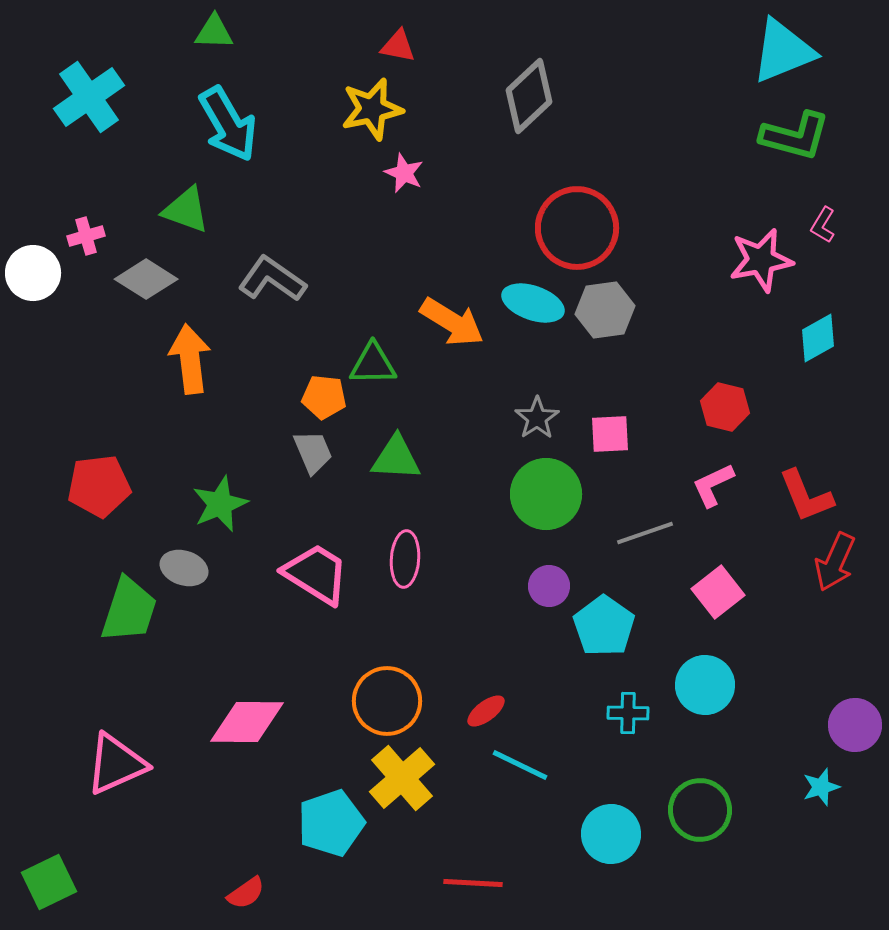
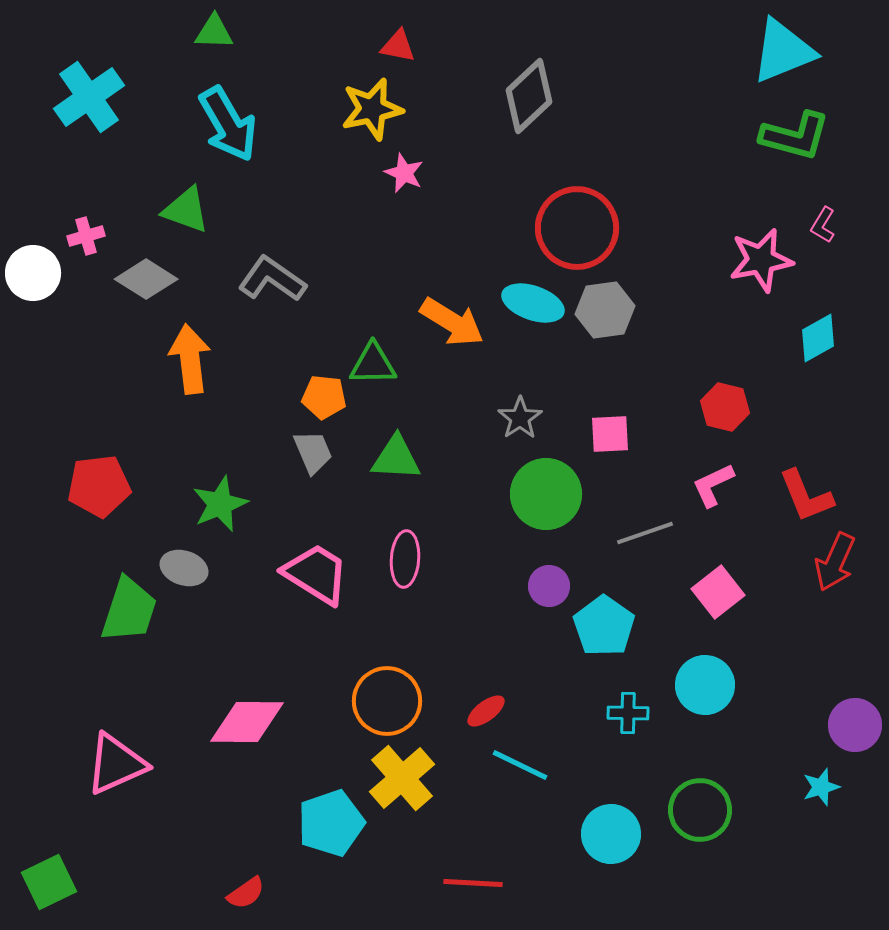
gray star at (537, 418): moved 17 px left
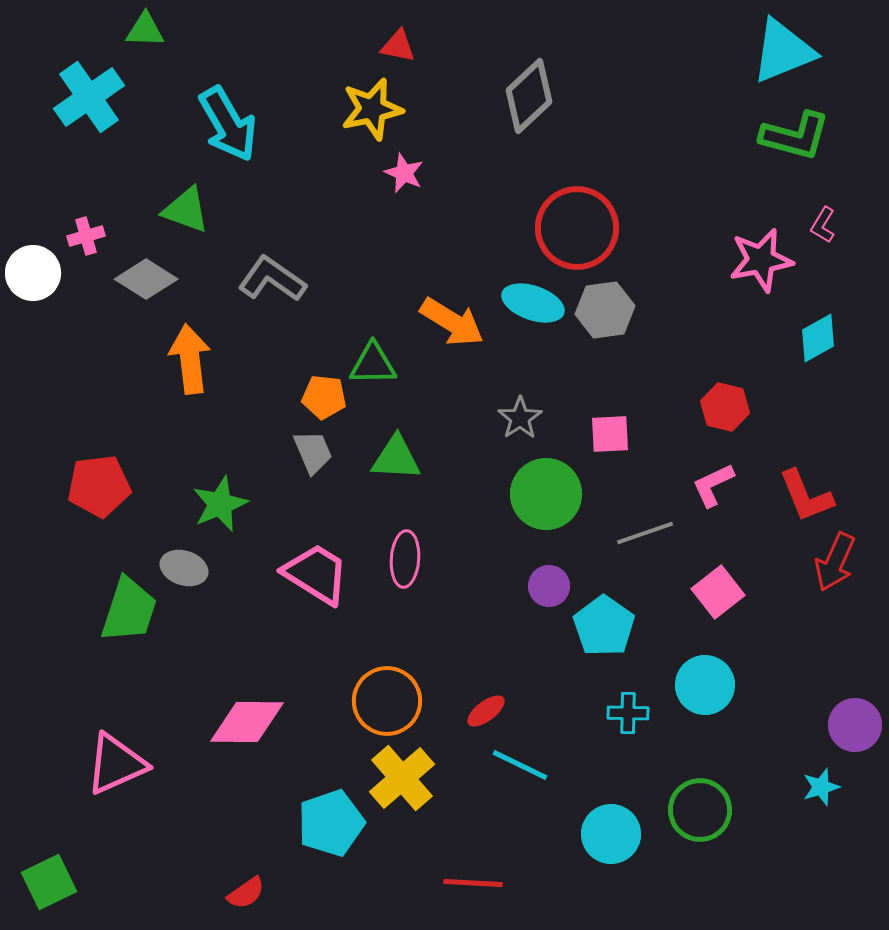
green triangle at (214, 32): moved 69 px left, 2 px up
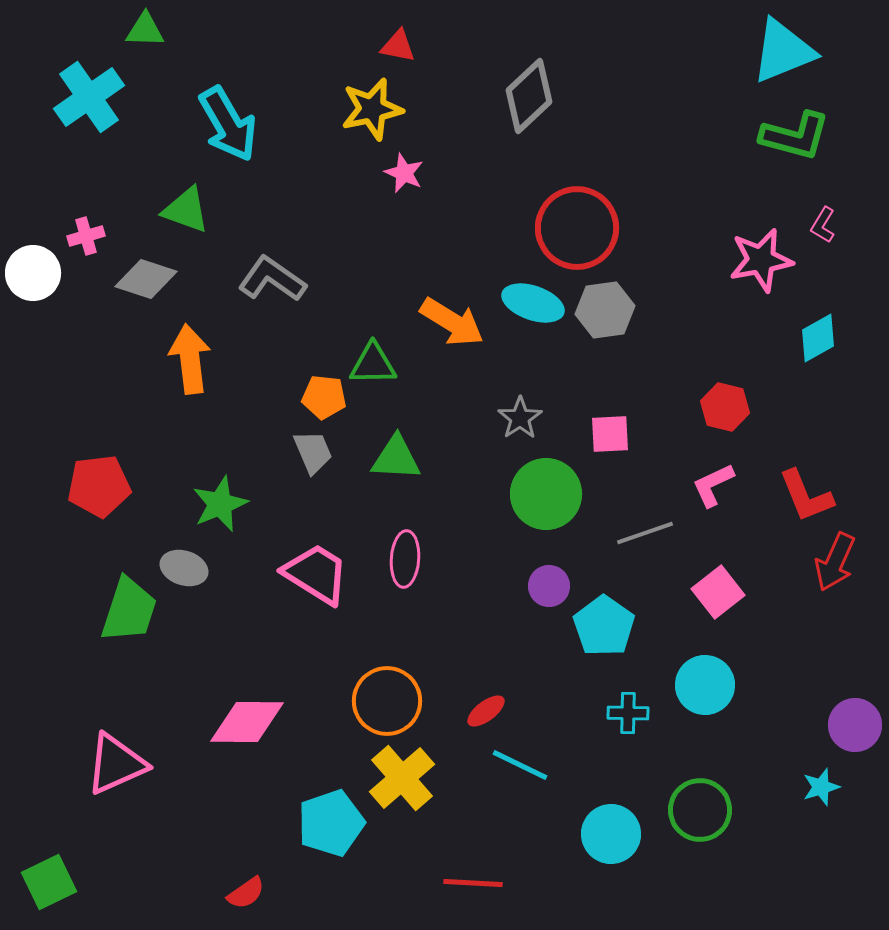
gray diamond at (146, 279): rotated 14 degrees counterclockwise
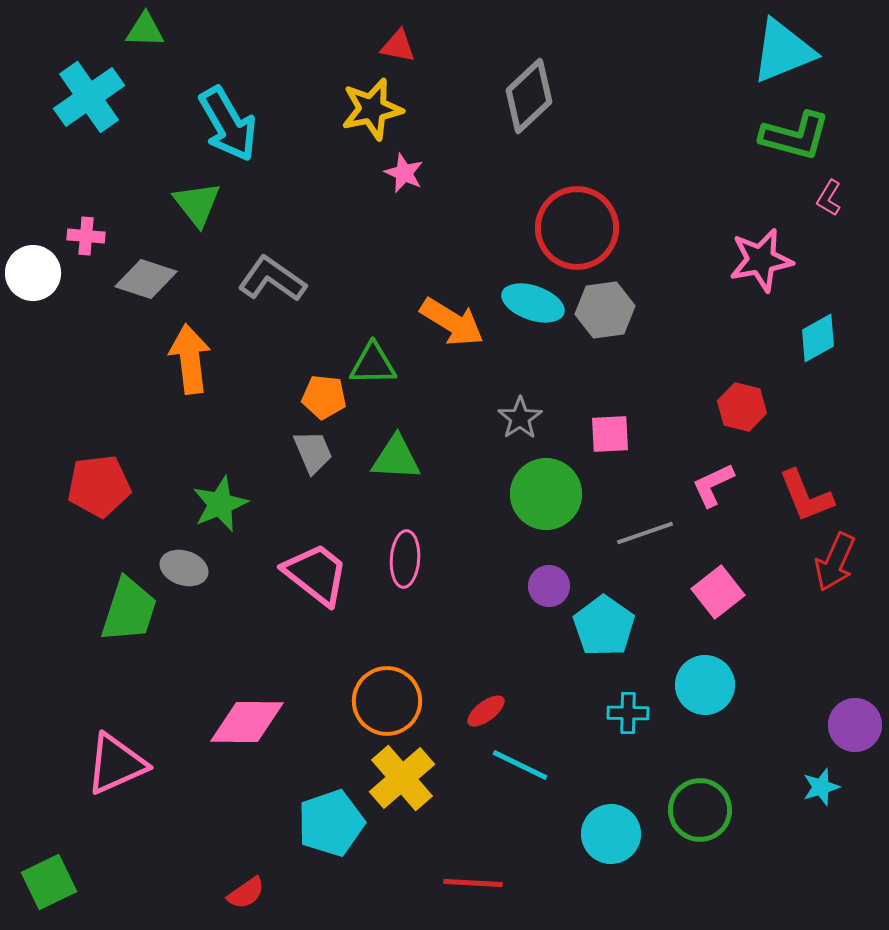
green triangle at (186, 210): moved 11 px right, 6 px up; rotated 32 degrees clockwise
pink L-shape at (823, 225): moved 6 px right, 27 px up
pink cross at (86, 236): rotated 21 degrees clockwise
red hexagon at (725, 407): moved 17 px right
pink trapezoid at (316, 574): rotated 6 degrees clockwise
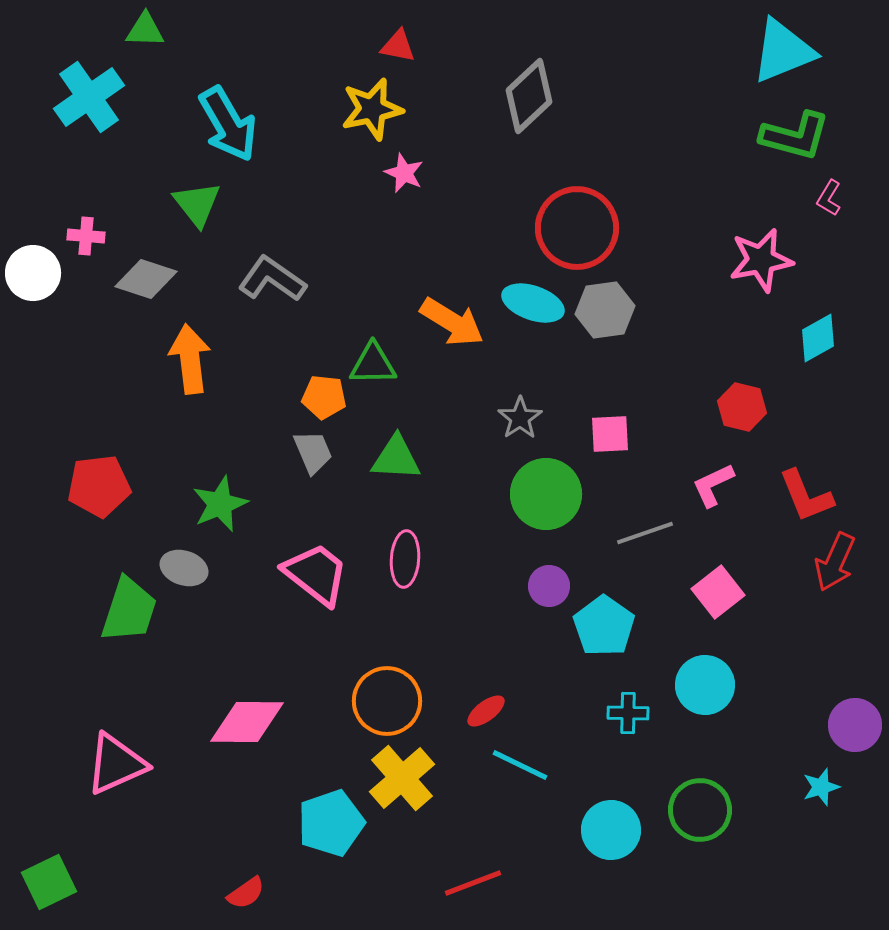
cyan circle at (611, 834): moved 4 px up
red line at (473, 883): rotated 24 degrees counterclockwise
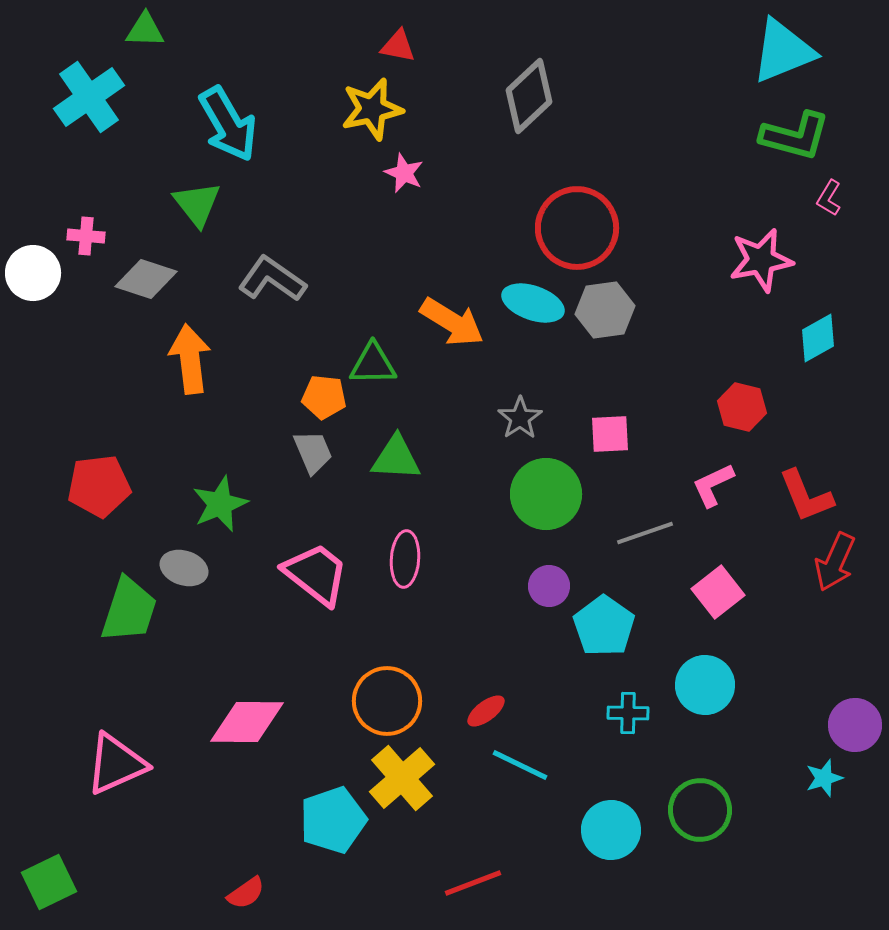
cyan star at (821, 787): moved 3 px right, 9 px up
cyan pentagon at (331, 823): moved 2 px right, 3 px up
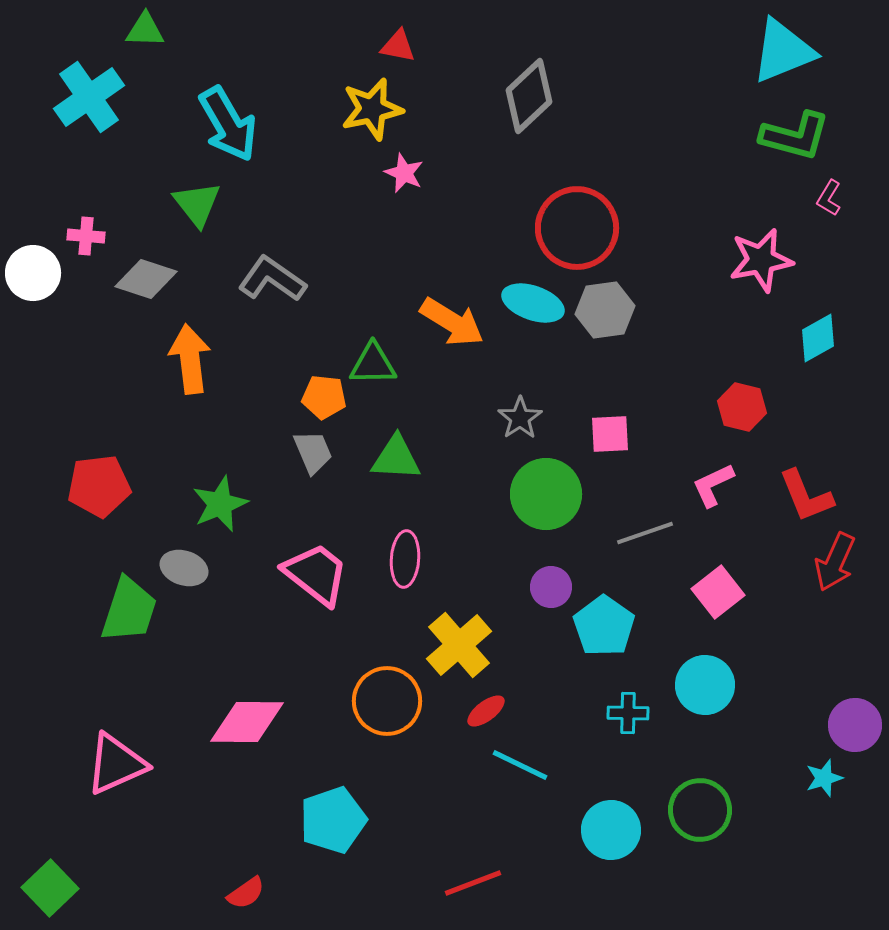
purple circle at (549, 586): moved 2 px right, 1 px down
yellow cross at (402, 778): moved 57 px right, 133 px up
green square at (49, 882): moved 1 px right, 6 px down; rotated 18 degrees counterclockwise
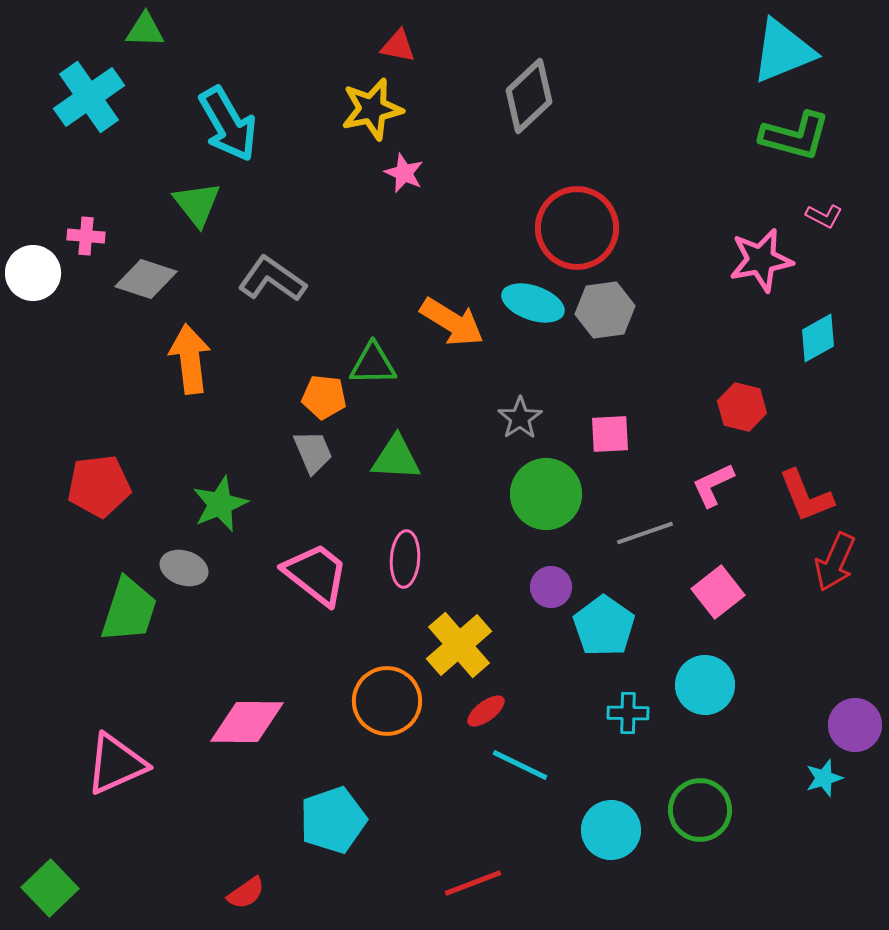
pink L-shape at (829, 198): moved 5 px left, 18 px down; rotated 93 degrees counterclockwise
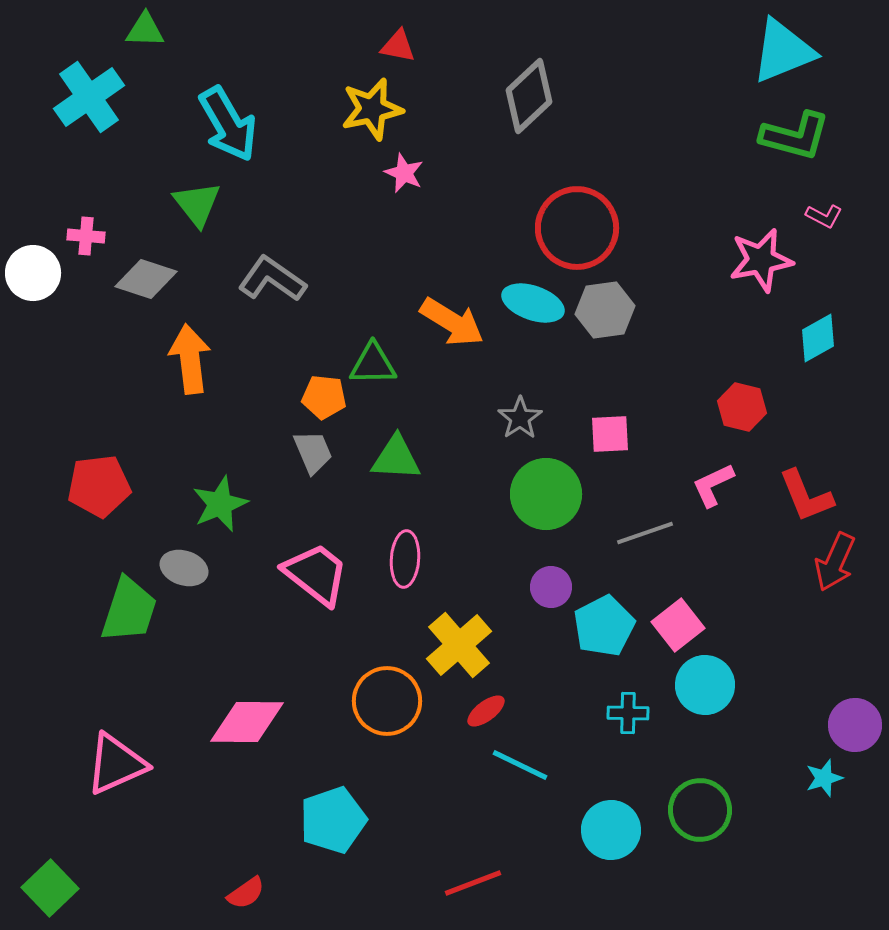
pink square at (718, 592): moved 40 px left, 33 px down
cyan pentagon at (604, 626): rotated 10 degrees clockwise
